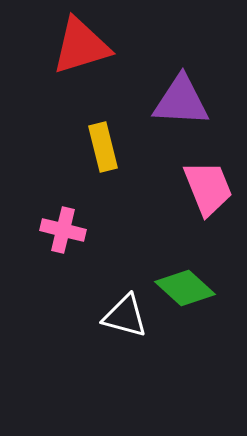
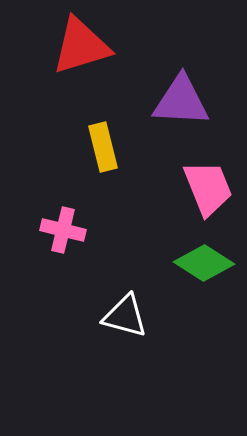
green diamond: moved 19 px right, 25 px up; rotated 10 degrees counterclockwise
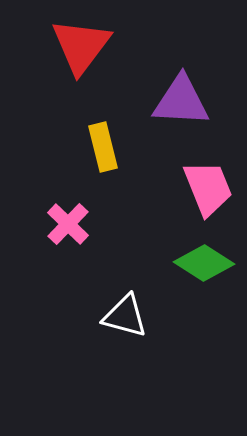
red triangle: rotated 36 degrees counterclockwise
pink cross: moved 5 px right, 6 px up; rotated 30 degrees clockwise
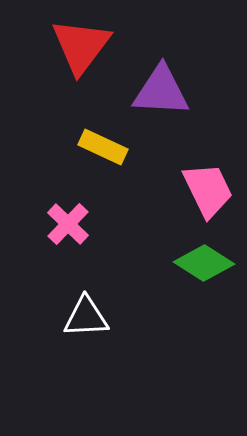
purple triangle: moved 20 px left, 10 px up
yellow rectangle: rotated 51 degrees counterclockwise
pink trapezoid: moved 2 px down; rotated 4 degrees counterclockwise
white triangle: moved 39 px left, 1 px down; rotated 18 degrees counterclockwise
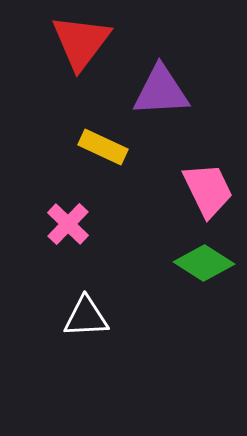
red triangle: moved 4 px up
purple triangle: rotated 6 degrees counterclockwise
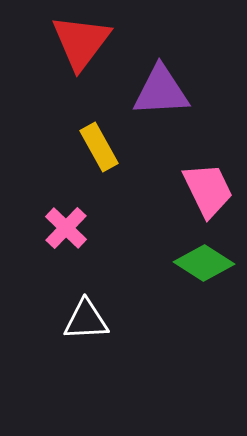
yellow rectangle: moved 4 px left; rotated 36 degrees clockwise
pink cross: moved 2 px left, 4 px down
white triangle: moved 3 px down
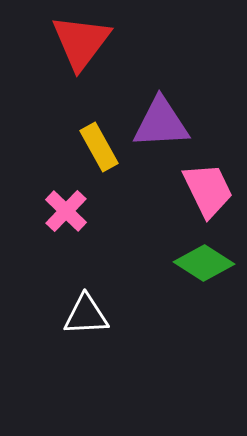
purple triangle: moved 32 px down
pink cross: moved 17 px up
white triangle: moved 5 px up
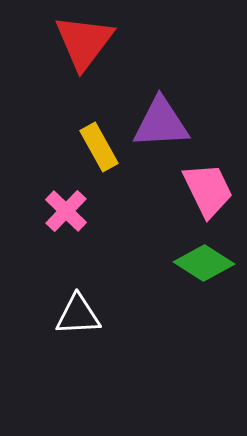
red triangle: moved 3 px right
white triangle: moved 8 px left
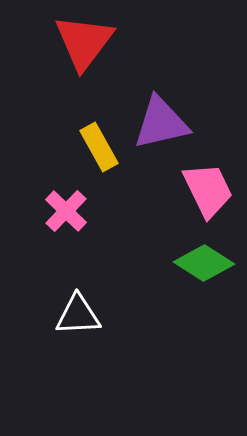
purple triangle: rotated 10 degrees counterclockwise
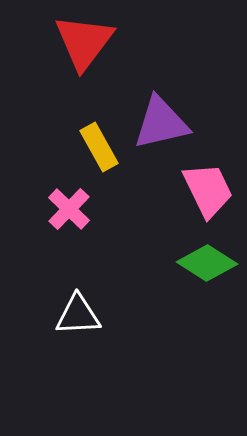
pink cross: moved 3 px right, 2 px up
green diamond: moved 3 px right
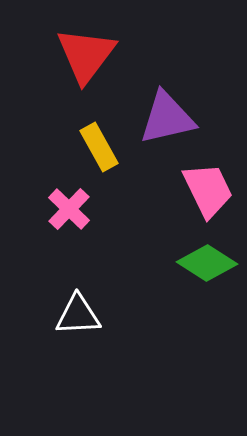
red triangle: moved 2 px right, 13 px down
purple triangle: moved 6 px right, 5 px up
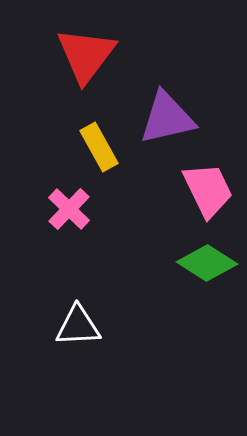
white triangle: moved 11 px down
